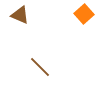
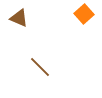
brown triangle: moved 1 px left, 3 px down
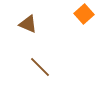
brown triangle: moved 9 px right, 6 px down
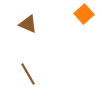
brown line: moved 12 px left, 7 px down; rotated 15 degrees clockwise
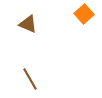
brown line: moved 2 px right, 5 px down
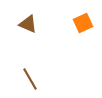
orange square: moved 1 px left, 9 px down; rotated 18 degrees clockwise
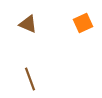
brown line: rotated 10 degrees clockwise
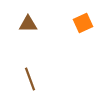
brown triangle: rotated 24 degrees counterclockwise
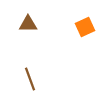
orange square: moved 2 px right, 4 px down
